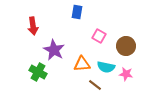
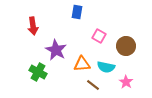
purple star: moved 2 px right
pink star: moved 8 px down; rotated 24 degrees clockwise
brown line: moved 2 px left
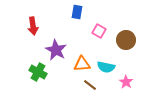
pink square: moved 5 px up
brown circle: moved 6 px up
brown line: moved 3 px left
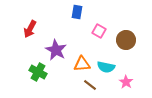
red arrow: moved 3 px left, 3 px down; rotated 36 degrees clockwise
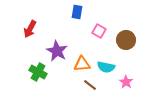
purple star: moved 1 px right, 1 px down
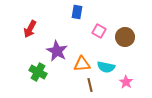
brown circle: moved 1 px left, 3 px up
brown line: rotated 40 degrees clockwise
